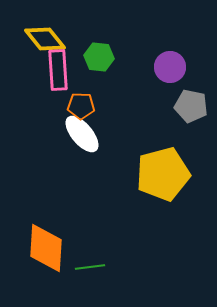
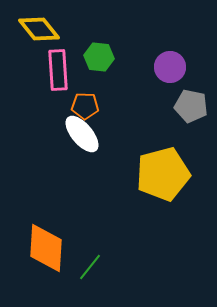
yellow diamond: moved 6 px left, 10 px up
orange pentagon: moved 4 px right
green line: rotated 44 degrees counterclockwise
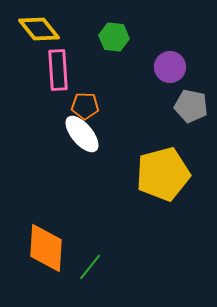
green hexagon: moved 15 px right, 20 px up
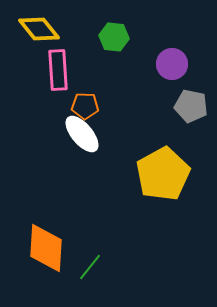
purple circle: moved 2 px right, 3 px up
yellow pentagon: rotated 14 degrees counterclockwise
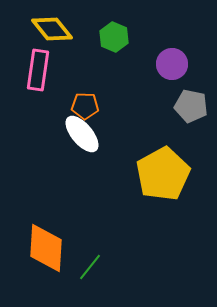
yellow diamond: moved 13 px right
green hexagon: rotated 16 degrees clockwise
pink rectangle: moved 20 px left; rotated 12 degrees clockwise
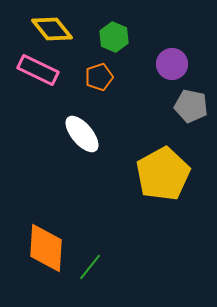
pink rectangle: rotated 72 degrees counterclockwise
orange pentagon: moved 14 px right, 29 px up; rotated 20 degrees counterclockwise
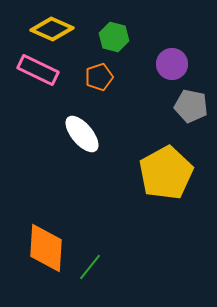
yellow diamond: rotated 27 degrees counterclockwise
green hexagon: rotated 8 degrees counterclockwise
yellow pentagon: moved 3 px right, 1 px up
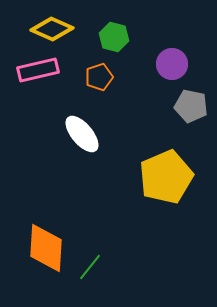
pink rectangle: rotated 39 degrees counterclockwise
yellow pentagon: moved 4 px down; rotated 6 degrees clockwise
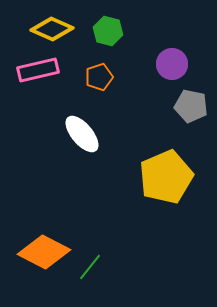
green hexagon: moved 6 px left, 6 px up
orange diamond: moved 2 px left, 4 px down; rotated 66 degrees counterclockwise
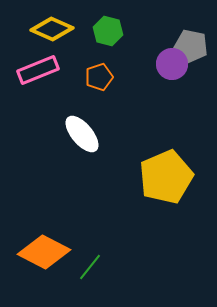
pink rectangle: rotated 9 degrees counterclockwise
gray pentagon: moved 60 px up
